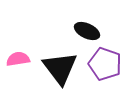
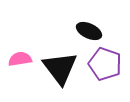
black ellipse: moved 2 px right
pink semicircle: moved 2 px right
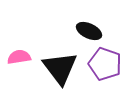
pink semicircle: moved 1 px left, 2 px up
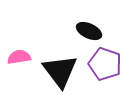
black triangle: moved 3 px down
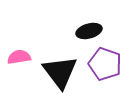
black ellipse: rotated 40 degrees counterclockwise
black triangle: moved 1 px down
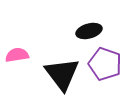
pink semicircle: moved 2 px left, 2 px up
black triangle: moved 2 px right, 2 px down
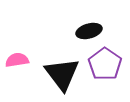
pink semicircle: moved 5 px down
purple pentagon: rotated 16 degrees clockwise
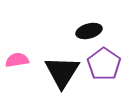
purple pentagon: moved 1 px left
black triangle: moved 2 px up; rotated 9 degrees clockwise
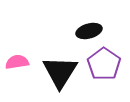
pink semicircle: moved 2 px down
black triangle: moved 2 px left
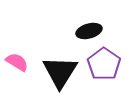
pink semicircle: rotated 40 degrees clockwise
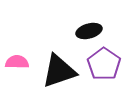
pink semicircle: rotated 30 degrees counterclockwise
black triangle: moved 1 px left, 1 px up; rotated 39 degrees clockwise
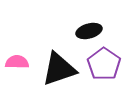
black triangle: moved 2 px up
